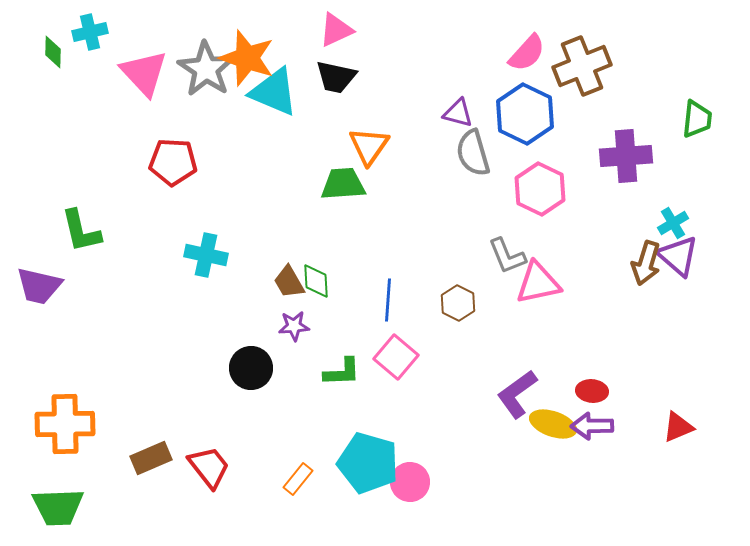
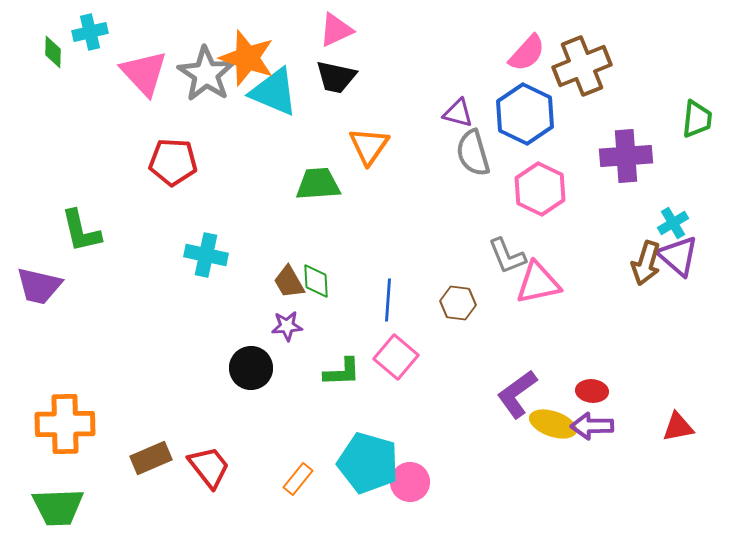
gray star at (206, 69): moved 5 px down
green trapezoid at (343, 184): moved 25 px left
brown hexagon at (458, 303): rotated 20 degrees counterclockwise
purple star at (294, 326): moved 7 px left
red triangle at (678, 427): rotated 12 degrees clockwise
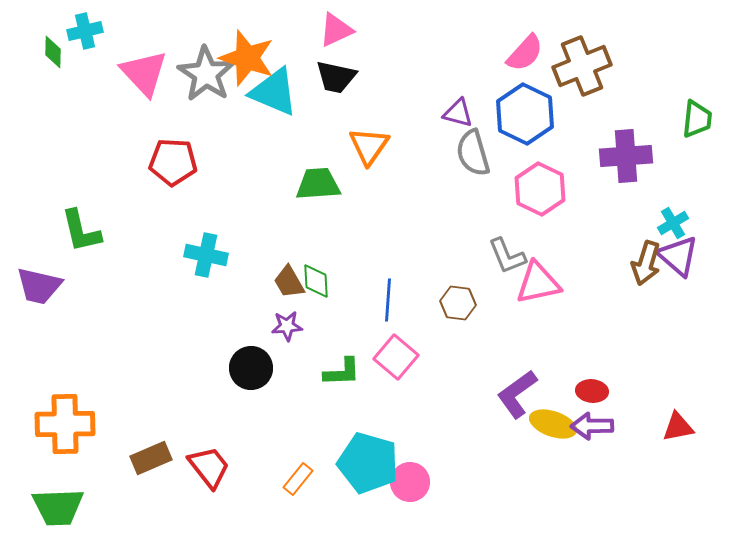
cyan cross at (90, 32): moved 5 px left, 1 px up
pink semicircle at (527, 53): moved 2 px left
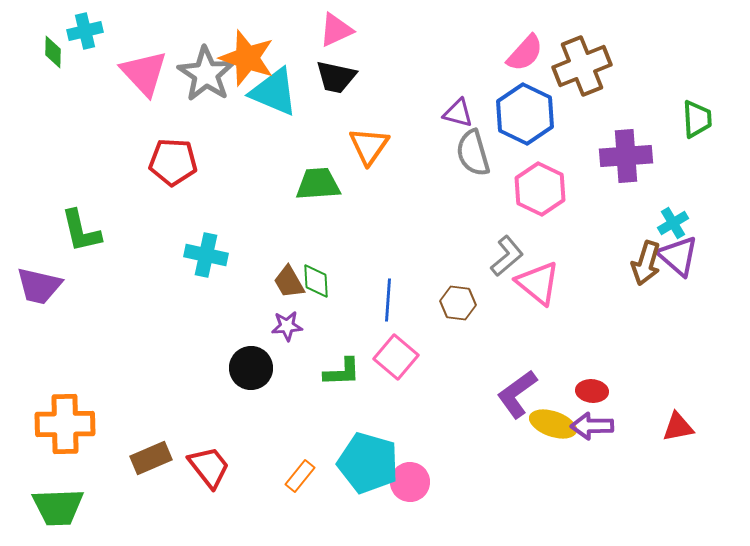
green trapezoid at (697, 119): rotated 9 degrees counterclockwise
gray L-shape at (507, 256): rotated 108 degrees counterclockwise
pink triangle at (538, 283): rotated 51 degrees clockwise
orange rectangle at (298, 479): moved 2 px right, 3 px up
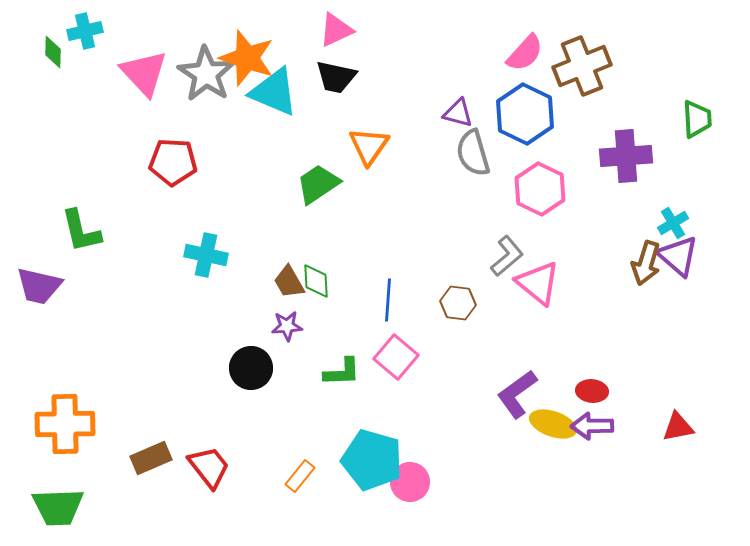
green trapezoid at (318, 184): rotated 30 degrees counterclockwise
cyan pentagon at (368, 463): moved 4 px right, 3 px up
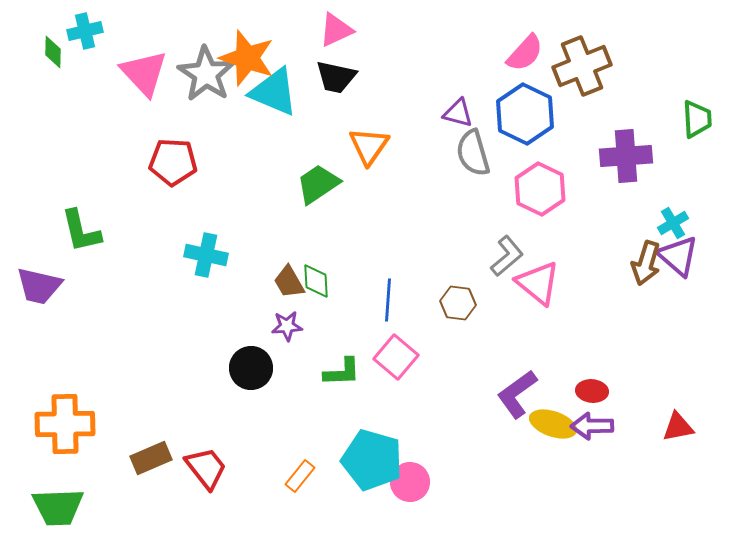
red trapezoid at (209, 467): moved 3 px left, 1 px down
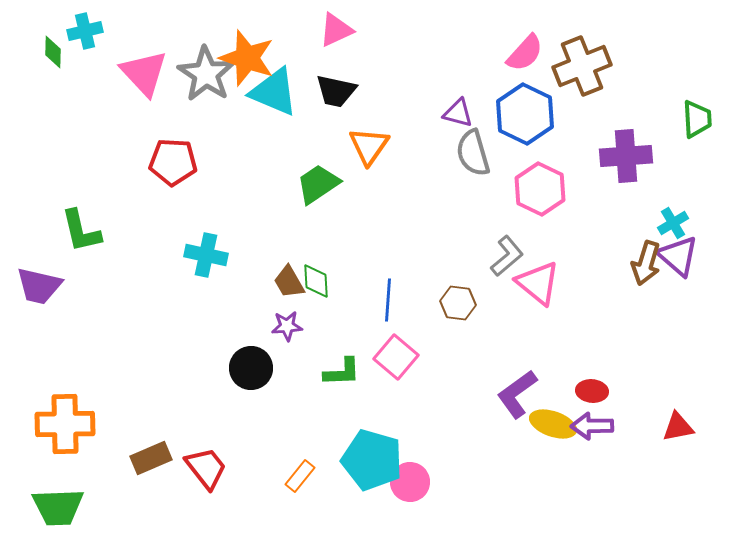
black trapezoid at (336, 77): moved 14 px down
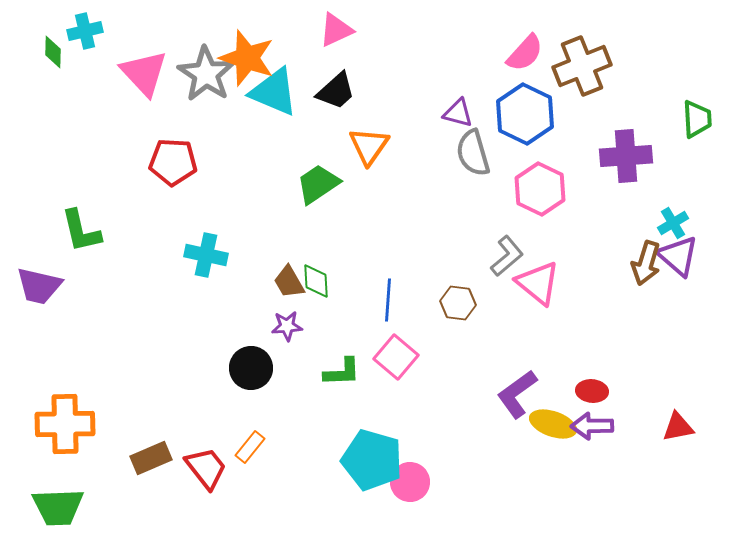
black trapezoid at (336, 91): rotated 54 degrees counterclockwise
orange rectangle at (300, 476): moved 50 px left, 29 px up
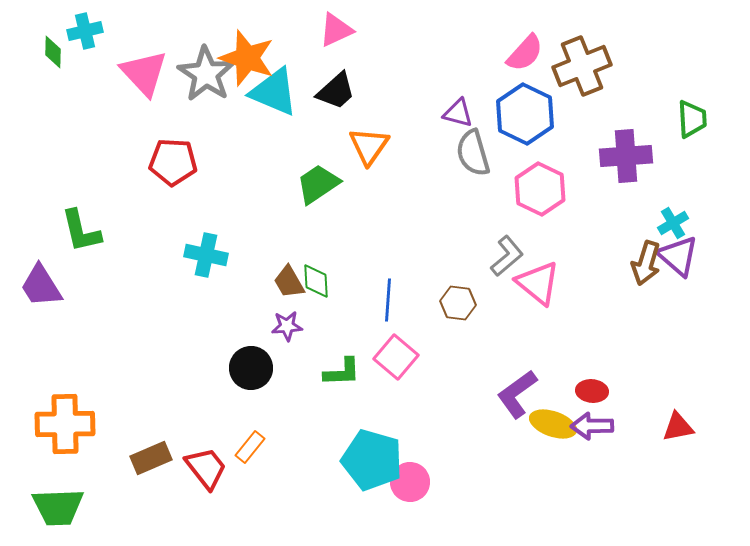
green trapezoid at (697, 119): moved 5 px left
purple trapezoid at (39, 286): moved 2 px right; rotated 45 degrees clockwise
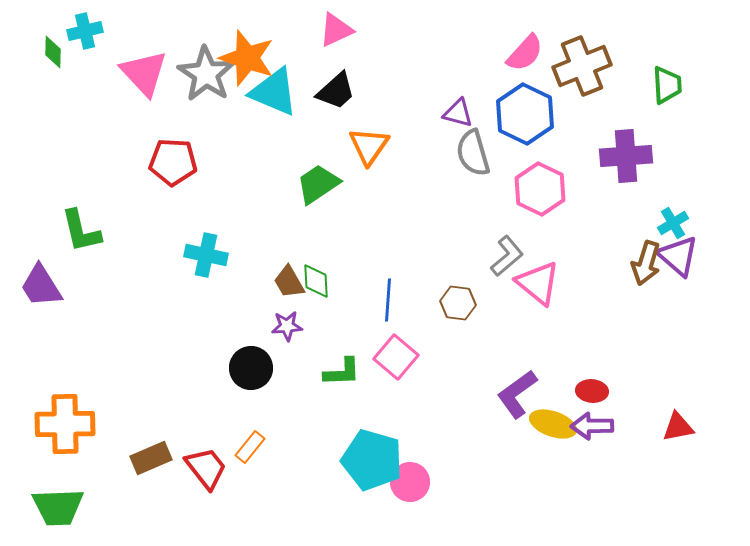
green trapezoid at (692, 119): moved 25 px left, 34 px up
